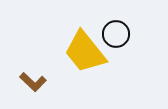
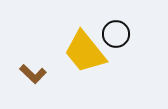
brown L-shape: moved 8 px up
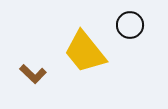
black circle: moved 14 px right, 9 px up
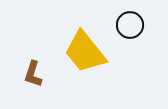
brown L-shape: rotated 64 degrees clockwise
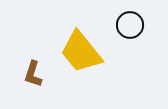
yellow trapezoid: moved 4 px left
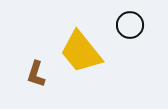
brown L-shape: moved 3 px right
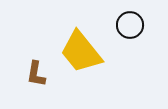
brown L-shape: rotated 8 degrees counterclockwise
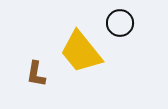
black circle: moved 10 px left, 2 px up
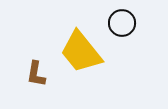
black circle: moved 2 px right
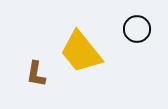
black circle: moved 15 px right, 6 px down
